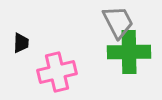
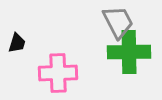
black trapezoid: moved 4 px left; rotated 15 degrees clockwise
pink cross: moved 1 px right, 1 px down; rotated 12 degrees clockwise
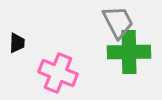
black trapezoid: rotated 15 degrees counterclockwise
pink cross: rotated 24 degrees clockwise
